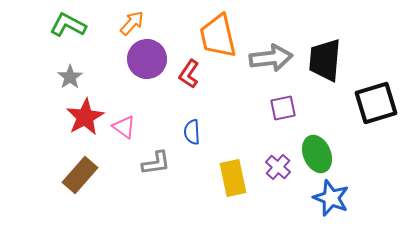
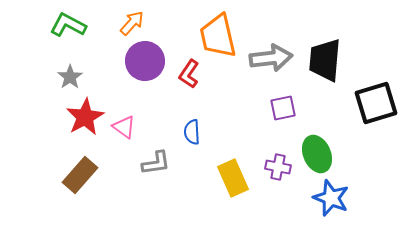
purple circle: moved 2 px left, 2 px down
purple cross: rotated 30 degrees counterclockwise
yellow rectangle: rotated 12 degrees counterclockwise
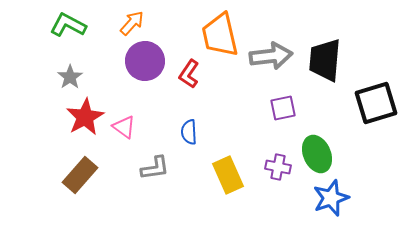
orange trapezoid: moved 2 px right, 1 px up
gray arrow: moved 2 px up
blue semicircle: moved 3 px left
gray L-shape: moved 1 px left, 5 px down
yellow rectangle: moved 5 px left, 3 px up
blue star: rotated 30 degrees clockwise
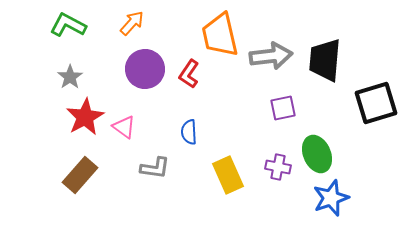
purple circle: moved 8 px down
gray L-shape: rotated 16 degrees clockwise
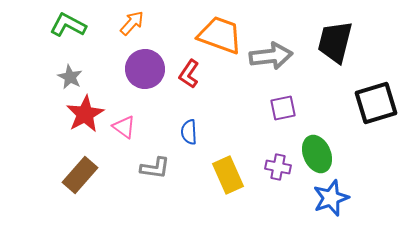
orange trapezoid: rotated 123 degrees clockwise
black trapezoid: moved 10 px right, 18 px up; rotated 9 degrees clockwise
gray star: rotated 10 degrees counterclockwise
red star: moved 3 px up
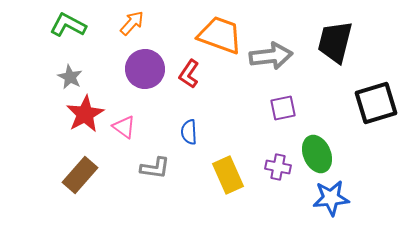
blue star: rotated 15 degrees clockwise
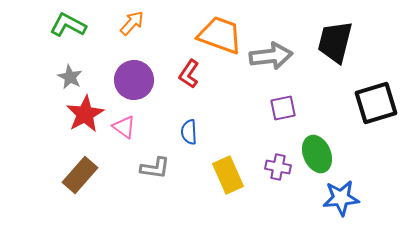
purple circle: moved 11 px left, 11 px down
blue star: moved 10 px right
